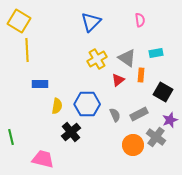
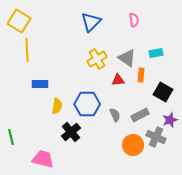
pink semicircle: moved 6 px left
red triangle: rotated 32 degrees clockwise
gray rectangle: moved 1 px right, 1 px down
gray cross: rotated 12 degrees counterclockwise
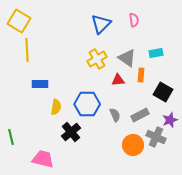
blue triangle: moved 10 px right, 2 px down
yellow semicircle: moved 1 px left, 1 px down
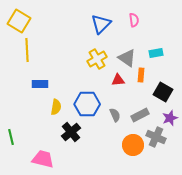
purple star: moved 2 px up
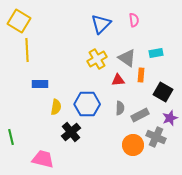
gray semicircle: moved 5 px right, 7 px up; rotated 24 degrees clockwise
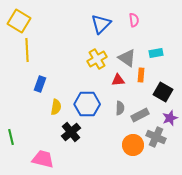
blue rectangle: rotated 70 degrees counterclockwise
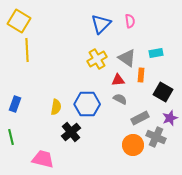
pink semicircle: moved 4 px left, 1 px down
blue rectangle: moved 25 px left, 20 px down
gray semicircle: moved 9 px up; rotated 64 degrees counterclockwise
gray rectangle: moved 3 px down
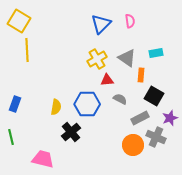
red triangle: moved 11 px left
black square: moved 9 px left, 4 px down
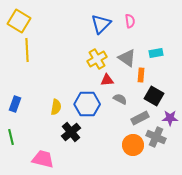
purple star: rotated 21 degrees clockwise
